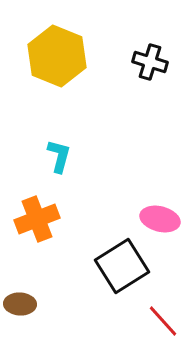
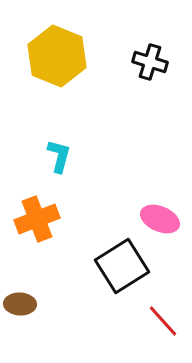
pink ellipse: rotated 9 degrees clockwise
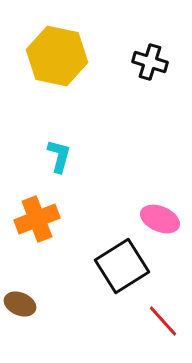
yellow hexagon: rotated 10 degrees counterclockwise
brown ellipse: rotated 20 degrees clockwise
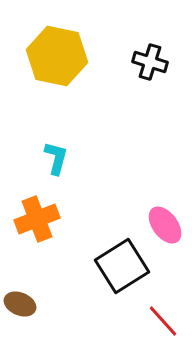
cyan L-shape: moved 3 px left, 2 px down
pink ellipse: moved 5 px right, 6 px down; rotated 30 degrees clockwise
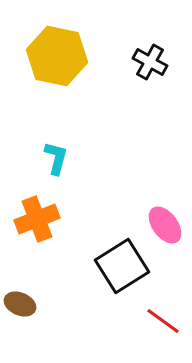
black cross: rotated 12 degrees clockwise
red line: rotated 12 degrees counterclockwise
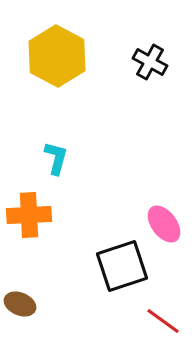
yellow hexagon: rotated 16 degrees clockwise
orange cross: moved 8 px left, 4 px up; rotated 18 degrees clockwise
pink ellipse: moved 1 px left, 1 px up
black square: rotated 14 degrees clockwise
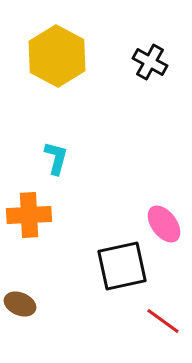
black square: rotated 6 degrees clockwise
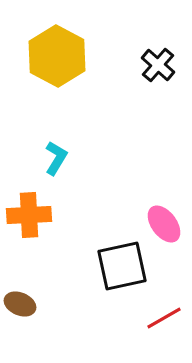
black cross: moved 8 px right, 3 px down; rotated 12 degrees clockwise
cyan L-shape: rotated 16 degrees clockwise
red line: moved 1 px right, 3 px up; rotated 66 degrees counterclockwise
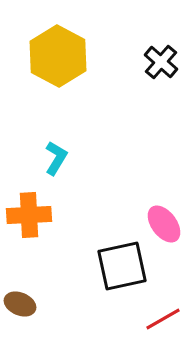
yellow hexagon: moved 1 px right
black cross: moved 3 px right, 3 px up
red line: moved 1 px left, 1 px down
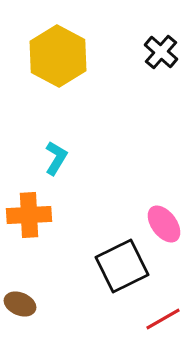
black cross: moved 10 px up
black square: rotated 14 degrees counterclockwise
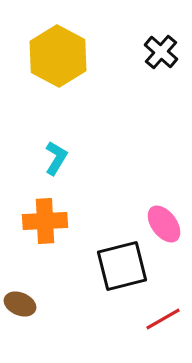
orange cross: moved 16 px right, 6 px down
black square: rotated 12 degrees clockwise
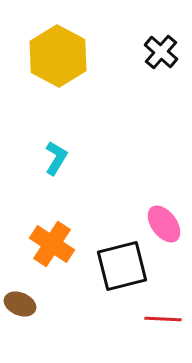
orange cross: moved 7 px right, 23 px down; rotated 36 degrees clockwise
red line: rotated 33 degrees clockwise
